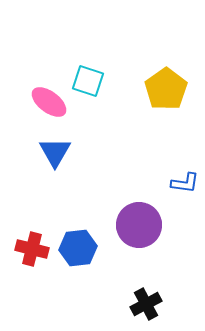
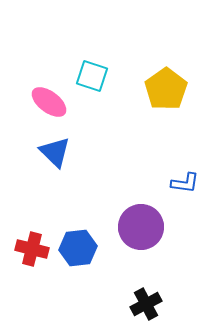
cyan square: moved 4 px right, 5 px up
blue triangle: rotated 16 degrees counterclockwise
purple circle: moved 2 px right, 2 px down
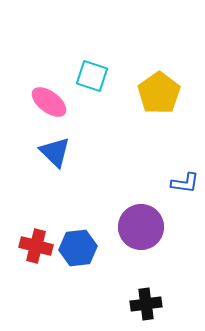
yellow pentagon: moved 7 px left, 4 px down
red cross: moved 4 px right, 3 px up
black cross: rotated 20 degrees clockwise
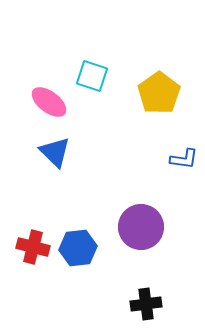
blue L-shape: moved 1 px left, 24 px up
red cross: moved 3 px left, 1 px down
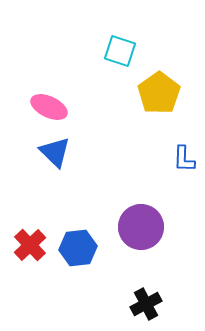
cyan square: moved 28 px right, 25 px up
pink ellipse: moved 5 px down; rotated 12 degrees counterclockwise
blue L-shape: rotated 84 degrees clockwise
red cross: moved 3 px left, 2 px up; rotated 32 degrees clockwise
black cross: rotated 20 degrees counterclockwise
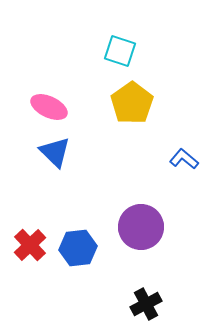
yellow pentagon: moved 27 px left, 10 px down
blue L-shape: rotated 128 degrees clockwise
